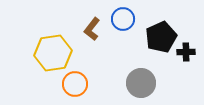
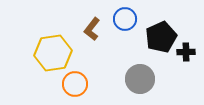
blue circle: moved 2 px right
gray circle: moved 1 px left, 4 px up
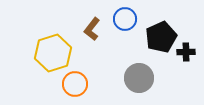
yellow hexagon: rotated 9 degrees counterclockwise
gray circle: moved 1 px left, 1 px up
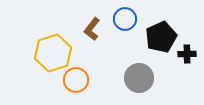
black cross: moved 1 px right, 2 px down
orange circle: moved 1 px right, 4 px up
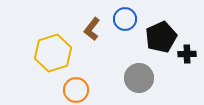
orange circle: moved 10 px down
